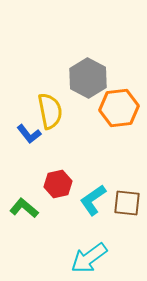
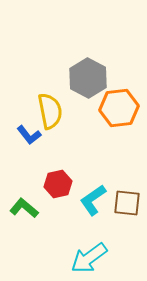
blue L-shape: moved 1 px down
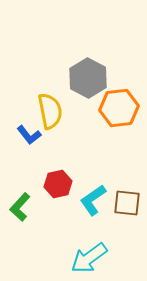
green L-shape: moved 4 px left, 1 px up; rotated 88 degrees counterclockwise
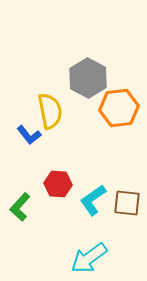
red hexagon: rotated 16 degrees clockwise
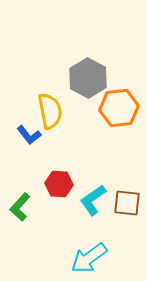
red hexagon: moved 1 px right
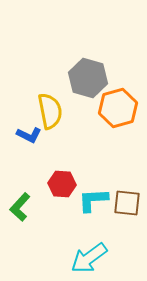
gray hexagon: rotated 12 degrees counterclockwise
orange hexagon: moved 1 px left; rotated 9 degrees counterclockwise
blue L-shape: rotated 25 degrees counterclockwise
red hexagon: moved 3 px right
cyan L-shape: rotated 32 degrees clockwise
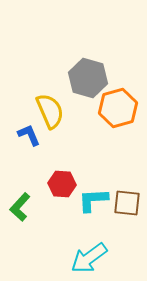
yellow semicircle: rotated 12 degrees counterclockwise
blue L-shape: rotated 140 degrees counterclockwise
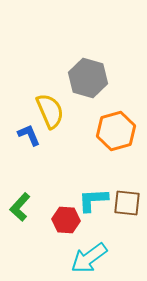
orange hexagon: moved 2 px left, 23 px down
red hexagon: moved 4 px right, 36 px down
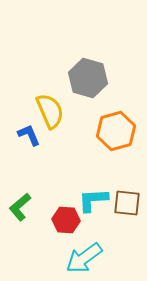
green L-shape: rotated 8 degrees clockwise
cyan arrow: moved 5 px left
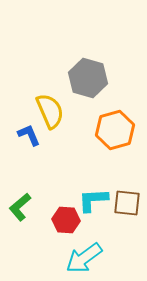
orange hexagon: moved 1 px left, 1 px up
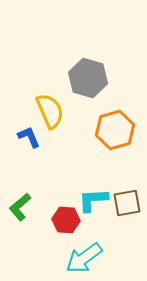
blue L-shape: moved 2 px down
brown square: rotated 16 degrees counterclockwise
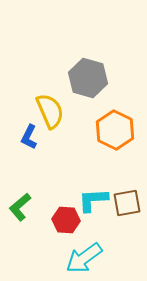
orange hexagon: rotated 18 degrees counterclockwise
blue L-shape: rotated 130 degrees counterclockwise
